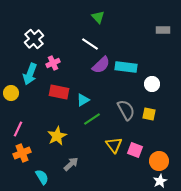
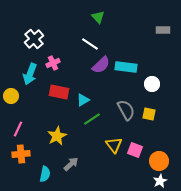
yellow circle: moved 3 px down
orange cross: moved 1 px left, 1 px down; rotated 18 degrees clockwise
cyan semicircle: moved 3 px right, 3 px up; rotated 42 degrees clockwise
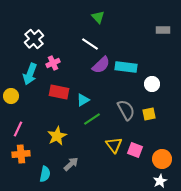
yellow square: rotated 24 degrees counterclockwise
orange circle: moved 3 px right, 2 px up
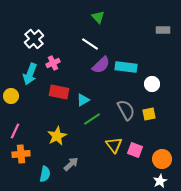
pink line: moved 3 px left, 2 px down
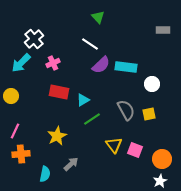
cyan arrow: moved 9 px left, 11 px up; rotated 25 degrees clockwise
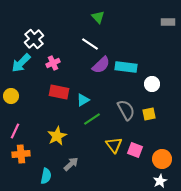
gray rectangle: moved 5 px right, 8 px up
cyan semicircle: moved 1 px right, 2 px down
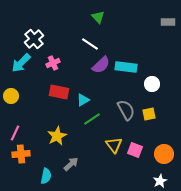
pink line: moved 2 px down
orange circle: moved 2 px right, 5 px up
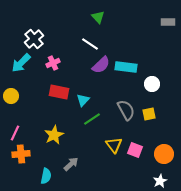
cyan triangle: rotated 16 degrees counterclockwise
yellow star: moved 3 px left, 1 px up
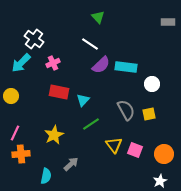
white cross: rotated 12 degrees counterclockwise
green line: moved 1 px left, 5 px down
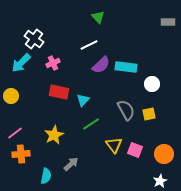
white line: moved 1 px left, 1 px down; rotated 60 degrees counterclockwise
pink line: rotated 28 degrees clockwise
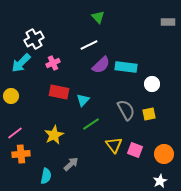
white cross: rotated 24 degrees clockwise
